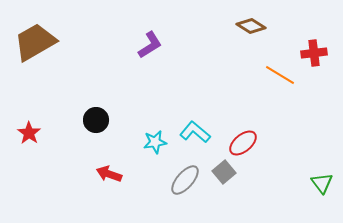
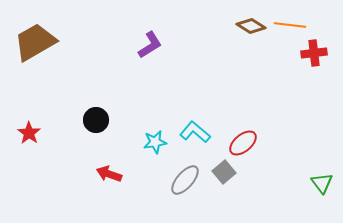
orange line: moved 10 px right, 50 px up; rotated 24 degrees counterclockwise
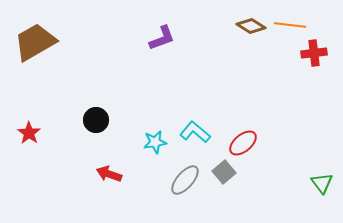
purple L-shape: moved 12 px right, 7 px up; rotated 12 degrees clockwise
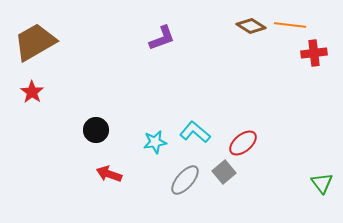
black circle: moved 10 px down
red star: moved 3 px right, 41 px up
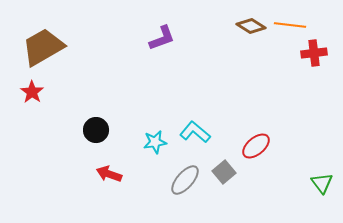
brown trapezoid: moved 8 px right, 5 px down
red ellipse: moved 13 px right, 3 px down
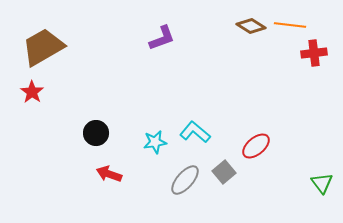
black circle: moved 3 px down
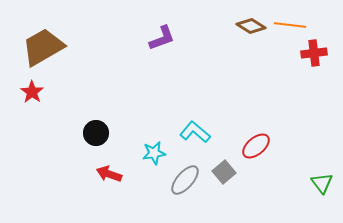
cyan star: moved 1 px left, 11 px down
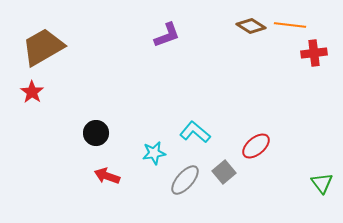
purple L-shape: moved 5 px right, 3 px up
red arrow: moved 2 px left, 2 px down
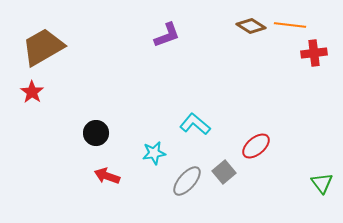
cyan L-shape: moved 8 px up
gray ellipse: moved 2 px right, 1 px down
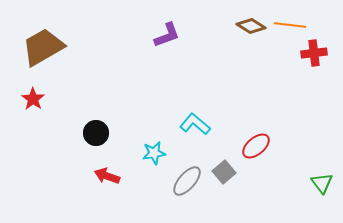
red star: moved 1 px right, 7 px down
